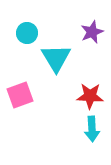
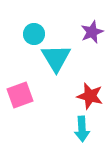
cyan circle: moved 7 px right, 1 px down
red star: rotated 12 degrees clockwise
cyan arrow: moved 10 px left
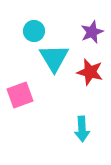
cyan circle: moved 3 px up
cyan triangle: moved 2 px left
red star: moved 24 px up
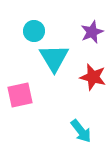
red star: moved 3 px right, 5 px down
pink square: rotated 8 degrees clockwise
cyan arrow: moved 1 px left, 2 px down; rotated 35 degrees counterclockwise
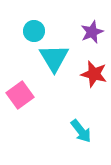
red star: moved 1 px right, 3 px up
pink square: rotated 24 degrees counterclockwise
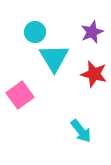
cyan circle: moved 1 px right, 1 px down
